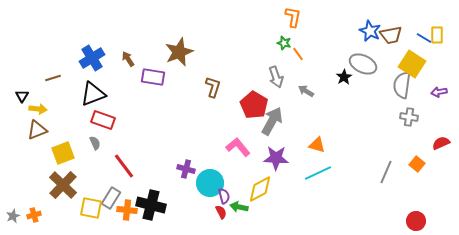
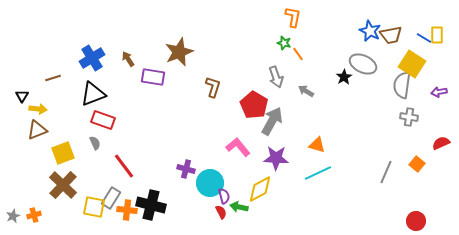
yellow square at (91, 208): moved 3 px right, 1 px up
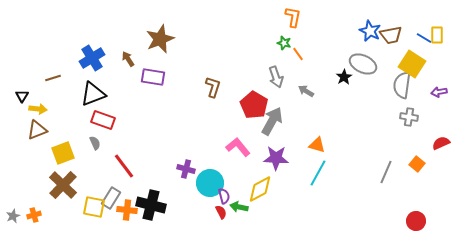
brown star at (179, 52): moved 19 px left, 13 px up
cyan line at (318, 173): rotated 36 degrees counterclockwise
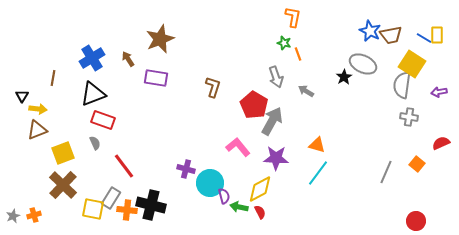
orange line at (298, 54): rotated 16 degrees clockwise
purple rectangle at (153, 77): moved 3 px right, 1 px down
brown line at (53, 78): rotated 63 degrees counterclockwise
cyan line at (318, 173): rotated 8 degrees clockwise
yellow square at (94, 207): moved 1 px left, 2 px down
red semicircle at (221, 212): moved 39 px right
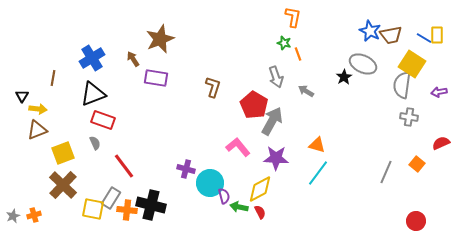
brown arrow at (128, 59): moved 5 px right
